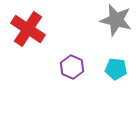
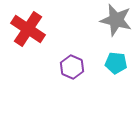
cyan pentagon: moved 6 px up
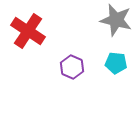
red cross: moved 2 px down
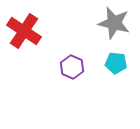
gray star: moved 2 px left, 3 px down
red cross: moved 4 px left
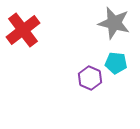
red cross: moved 1 px left, 1 px up; rotated 20 degrees clockwise
purple hexagon: moved 18 px right, 11 px down
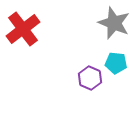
gray star: rotated 8 degrees clockwise
red cross: moved 1 px up
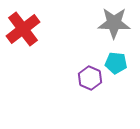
gray star: rotated 20 degrees counterclockwise
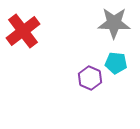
red cross: moved 2 px down
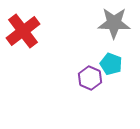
cyan pentagon: moved 5 px left, 1 px down; rotated 15 degrees clockwise
